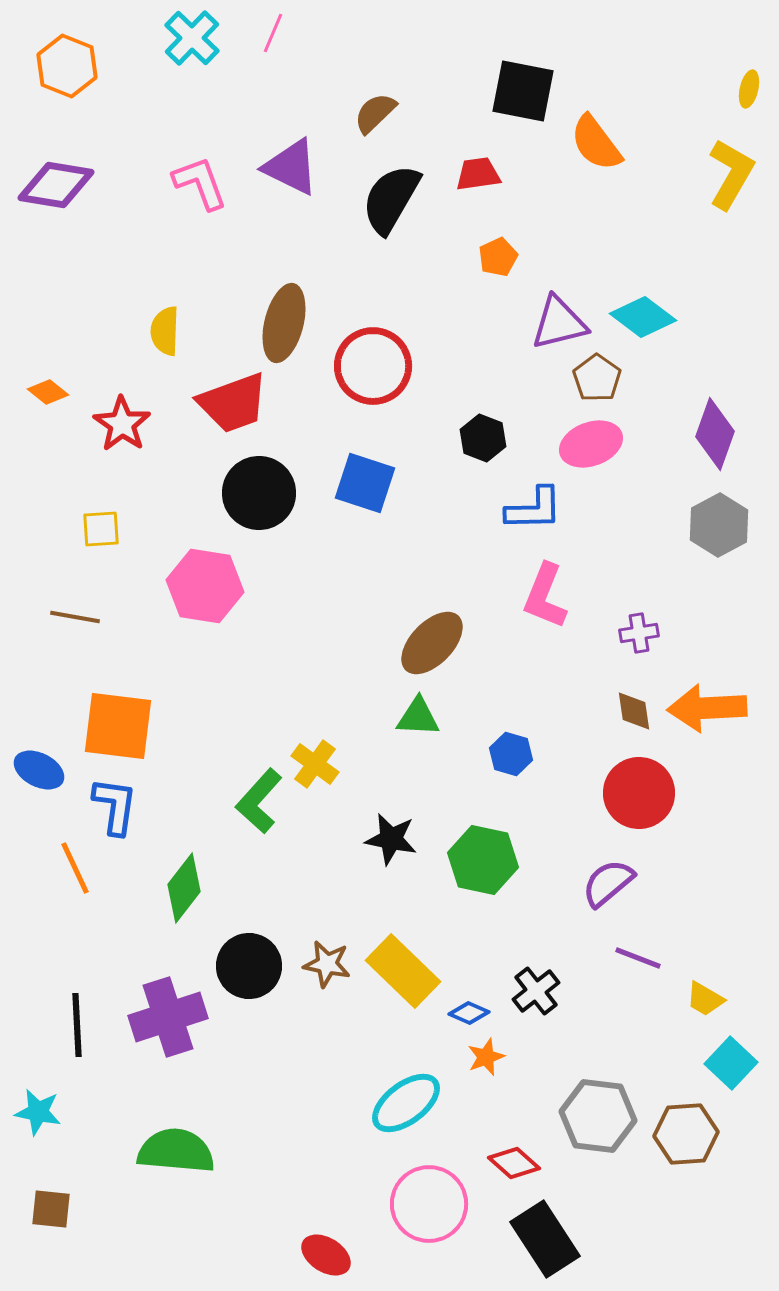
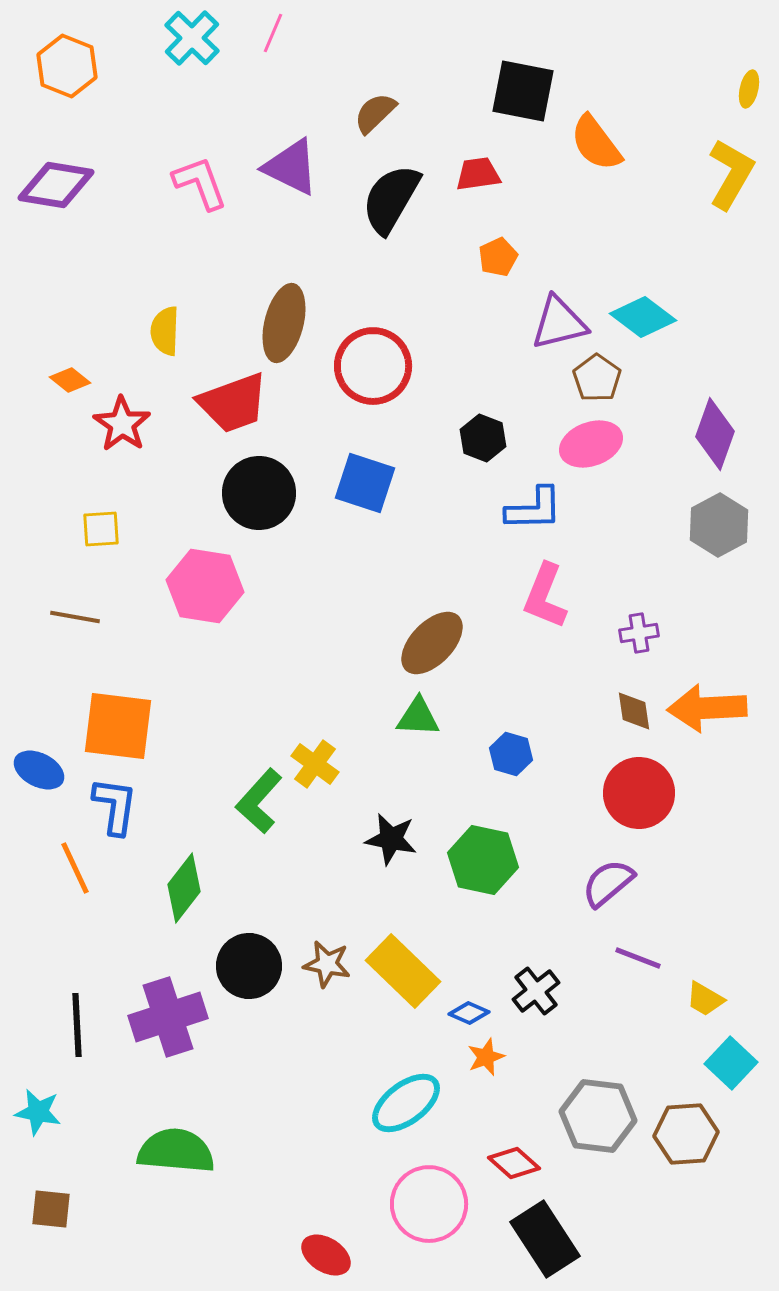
orange diamond at (48, 392): moved 22 px right, 12 px up
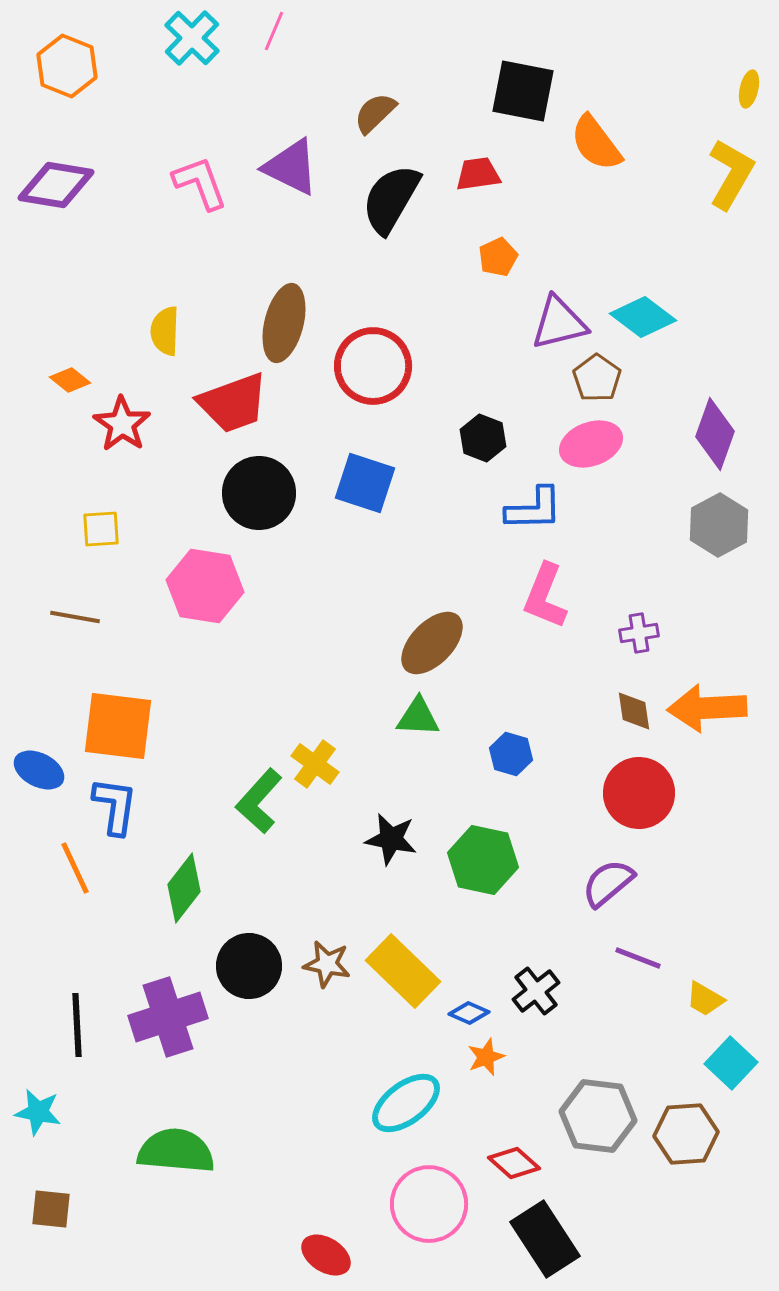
pink line at (273, 33): moved 1 px right, 2 px up
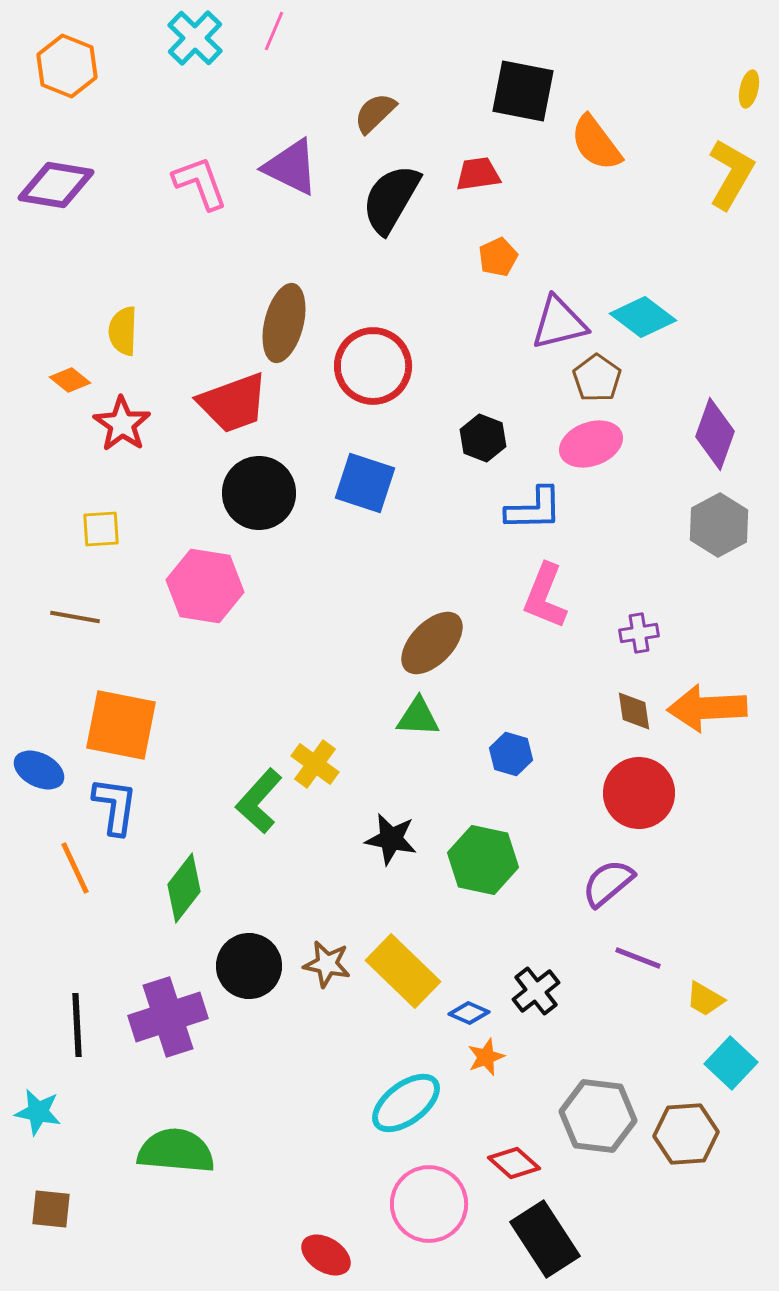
cyan cross at (192, 38): moved 3 px right
yellow semicircle at (165, 331): moved 42 px left
orange square at (118, 726): moved 3 px right, 1 px up; rotated 4 degrees clockwise
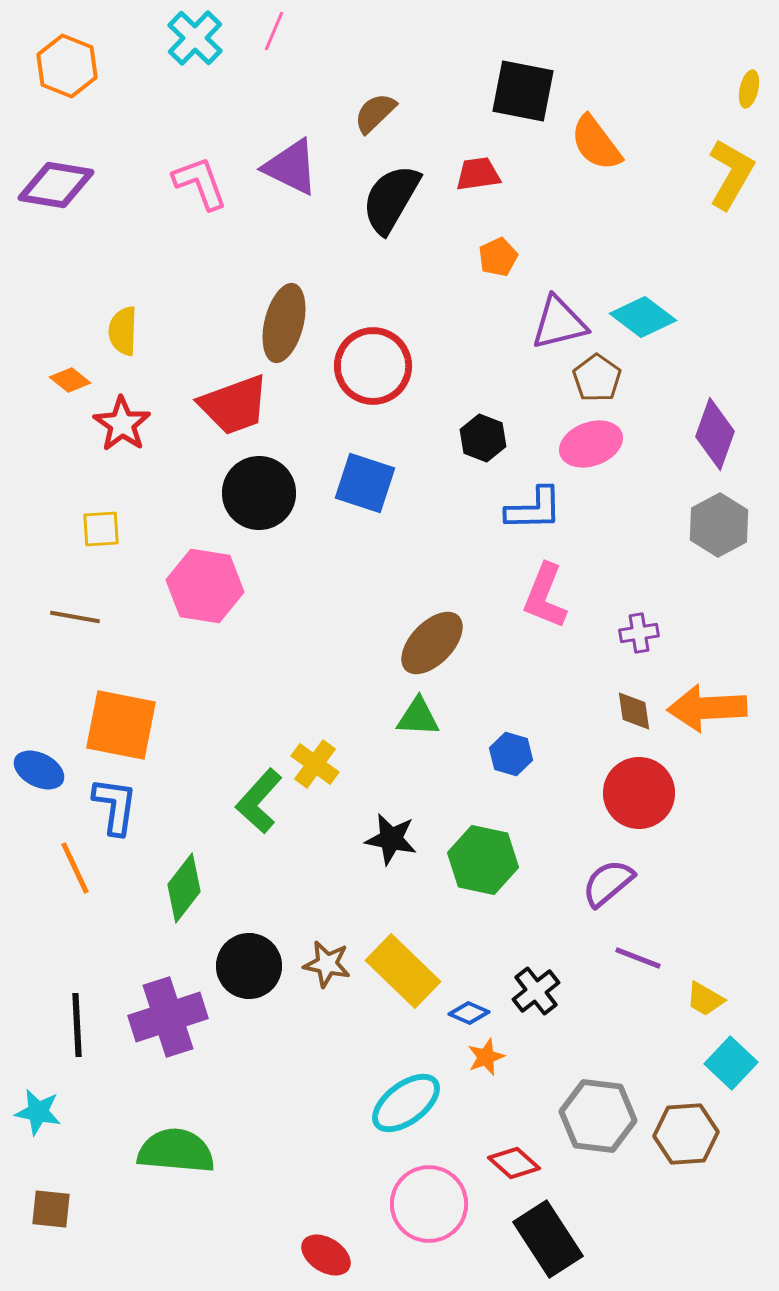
red trapezoid at (233, 403): moved 1 px right, 2 px down
black rectangle at (545, 1239): moved 3 px right
